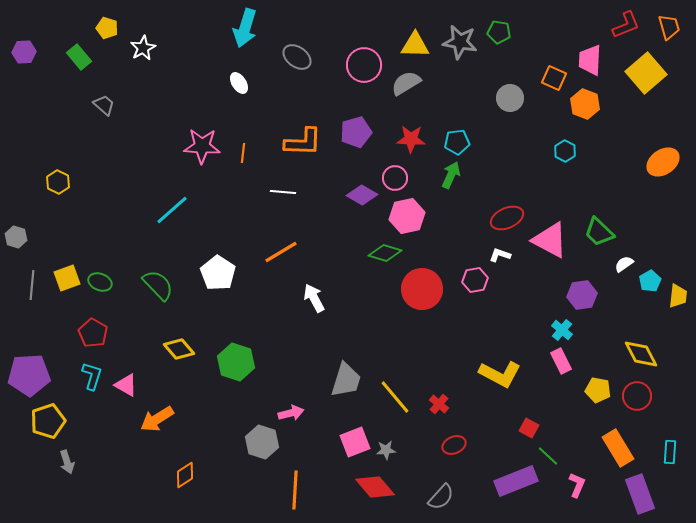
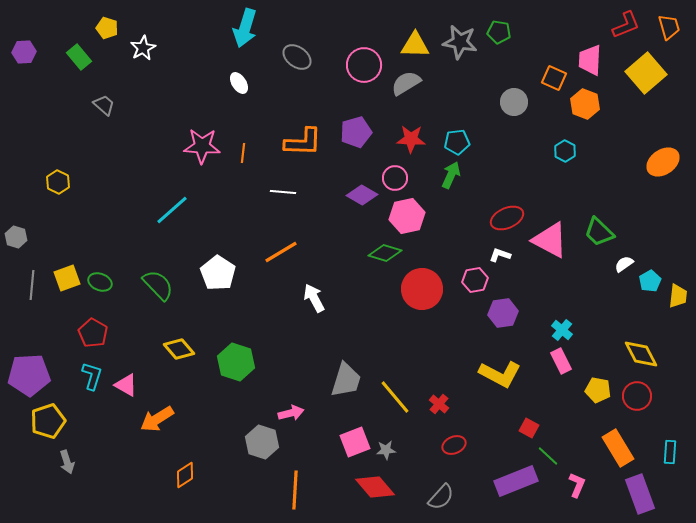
gray circle at (510, 98): moved 4 px right, 4 px down
purple hexagon at (582, 295): moved 79 px left, 18 px down
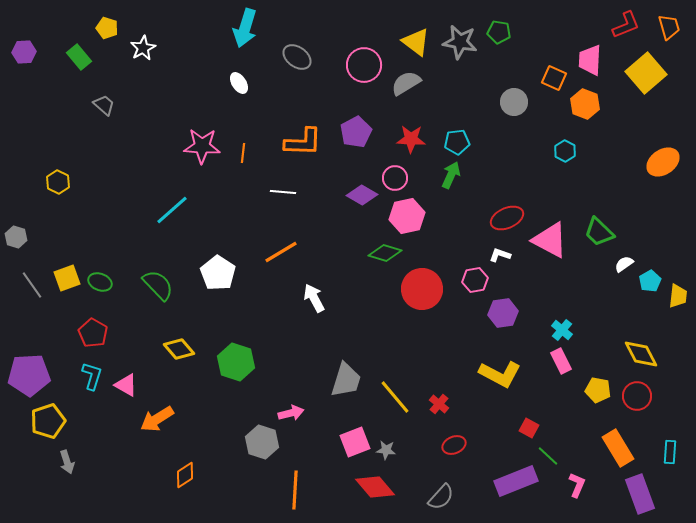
yellow triangle at (415, 45): moved 1 px right, 3 px up; rotated 36 degrees clockwise
purple pentagon at (356, 132): rotated 12 degrees counterclockwise
gray line at (32, 285): rotated 40 degrees counterclockwise
gray star at (386, 450): rotated 12 degrees clockwise
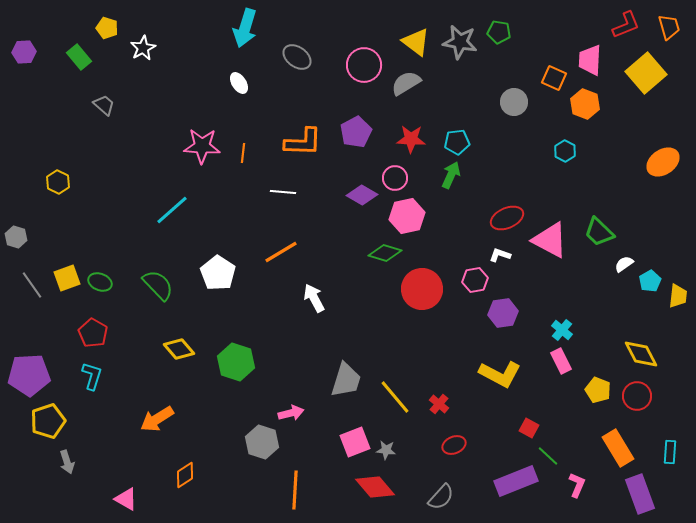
pink triangle at (126, 385): moved 114 px down
yellow pentagon at (598, 390): rotated 10 degrees clockwise
